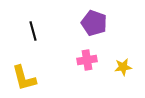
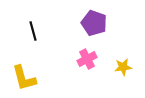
pink cross: moved 1 px up; rotated 18 degrees counterclockwise
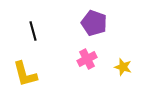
yellow star: rotated 24 degrees clockwise
yellow L-shape: moved 1 px right, 4 px up
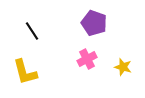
black line: moved 1 px left; rotated 18 degrees counterclockwise
yellow L-shape: moved 2 px up
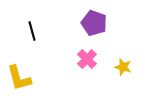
black line: rotated 18 degrees clockwise
pink cross: rotated 18 degrees counterclockwise
yellow L-shape: moved 6 px left, 6 px down
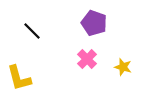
black line: rotated 30 degrees counterclockwise
